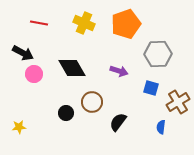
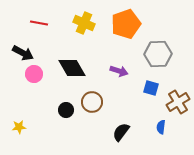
black circle: moved 3 px up
black semicircle: moved 3 px right, 10 px down
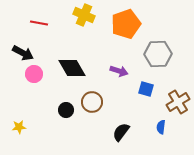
yellow cross: moved 8 px up
blue square: moved 5 px left, 1 px down
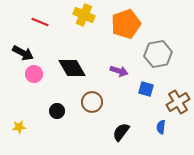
red line: moved 1 px right, 1 px up; rotated 12 degrees clockwise
gray hexagon: rotated 8 degrees counterclockwise
black circle: moved 9 px left, 1 px down
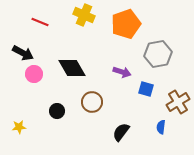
purple arrow: moved 3 px right, 1 px down
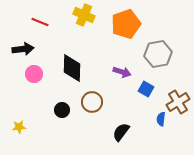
black arrow: moved 4 px up; rotated 35 degrees counterclockwise
black diamond: rotated 32 degrees clockwise
blue square: rotated 14 degrees clockwise
black circle: moved 5 px right, 1 px up
blue semicircle: moved 8 px up
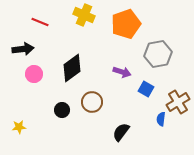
black diamond: rotated 52 degrees clockwise
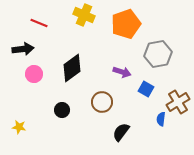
red line: moved 1 px left, 1 px down
brown circle: moved 10 px right
yellow star: rotated 16 degrees clockwise
